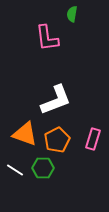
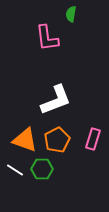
green semicircle: moved 1 px left
orange triangle: moved 6 px down
green hexagon: moved 1 px left, 1 px down
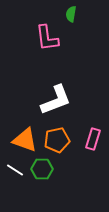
orange pentagon: rotated 15 degrees clockwise
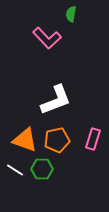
pink L-shape: rotated 36 degrees counterclockwise
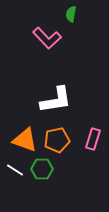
white L-shape: rotated 12 degrees clockwise
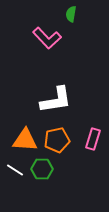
orange triangle: rotated 16 degrees counterclockwise
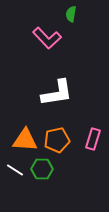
white L-shape: moved 1 px right, 7 px up
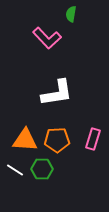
orange pentagon: rotated 10 degrees clockwise
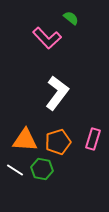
green semicircle: moved 4 px down; rotated 119 degrees clockwise
white L-shape: rotated 44 degrees counterclockwise
orange pentagon: moved 1 px right, 2 px down; rotated 15 degrees counterclockwise
green hexagon: rotated 10 degrees clockwise
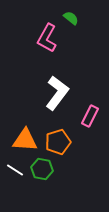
pink L-shape: rotated 72 degrees clockwise
pink rectangle: moved 3 px left, 23 px up; rotated 10 degrees clockwise
